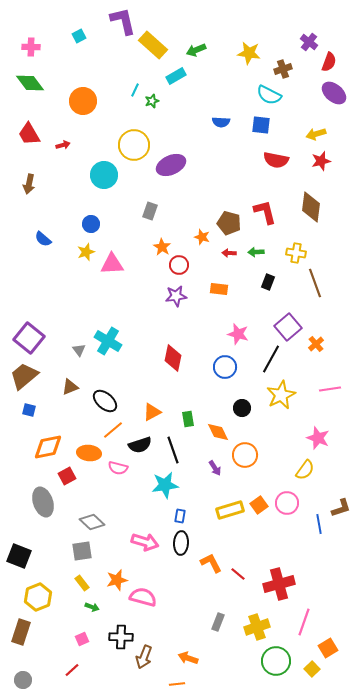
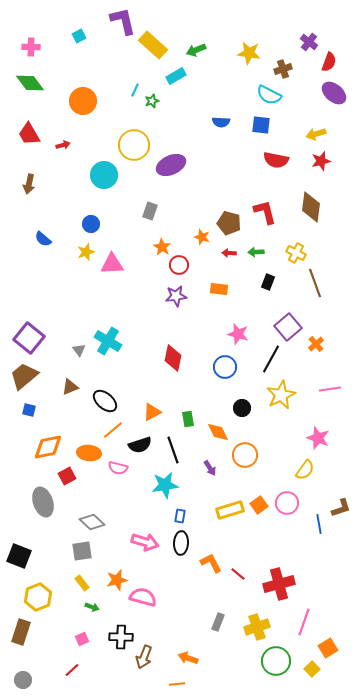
yellow cross at (296, 253): rotated 18 degrees clockwise
purple arrow at (215, 468): moved 5 px left
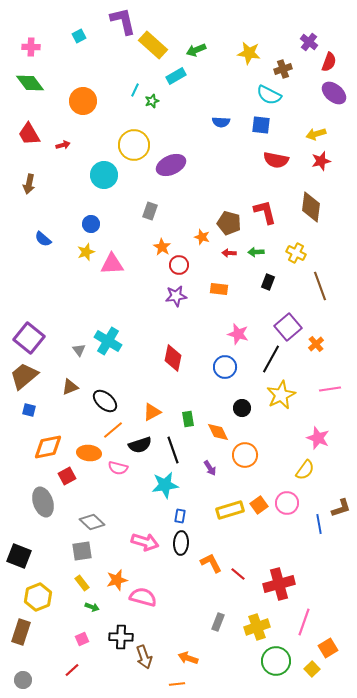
brown line at (315, 283): moved 5 px right, 3 px down
brown arrow at (144, 657): rotated 40 degrees counterclockwise
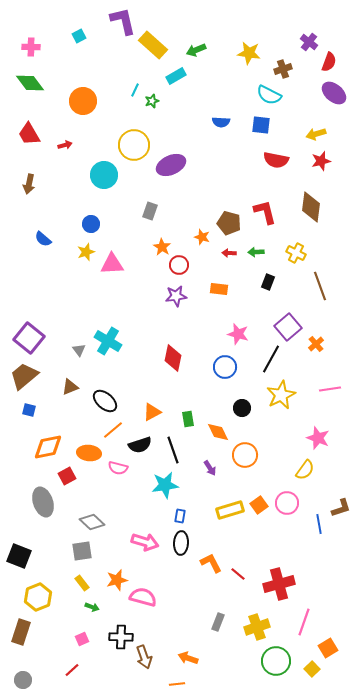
red arrow at (63, 145): moved 2 px right
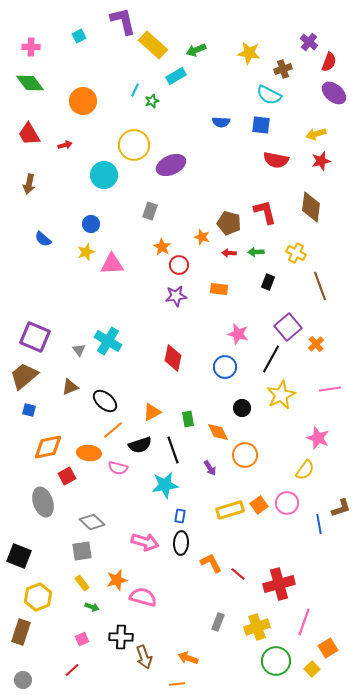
purple square at (29, 338): moved 6 px right, 1 px up; rotated 16 degrees counterclockwise
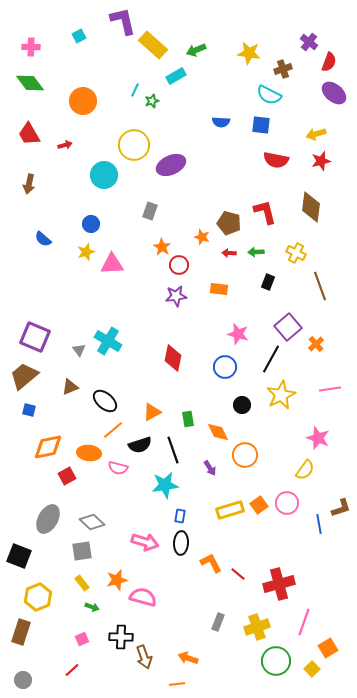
black circle at (242, 408): moved 3 px up
gray ellipse at (43, 502): moved 5 px right, 17 px down; rotated 48 degrees clockwise
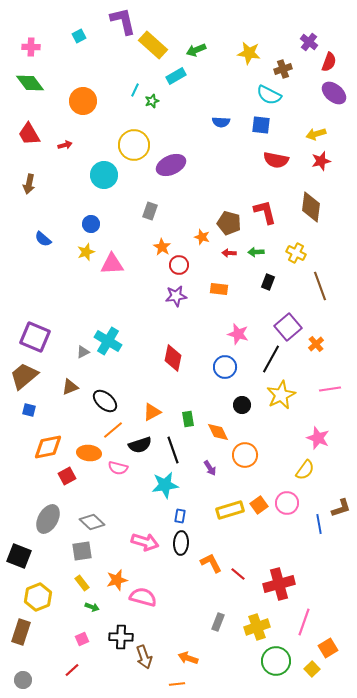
gray triangle at (79, 350): moved 4 px right, 2 px down; rotated 40 degrees clockwise
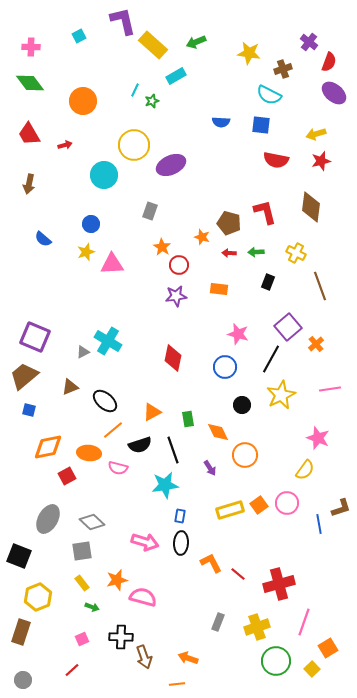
green arrow at (196, 50): moved 8 px up
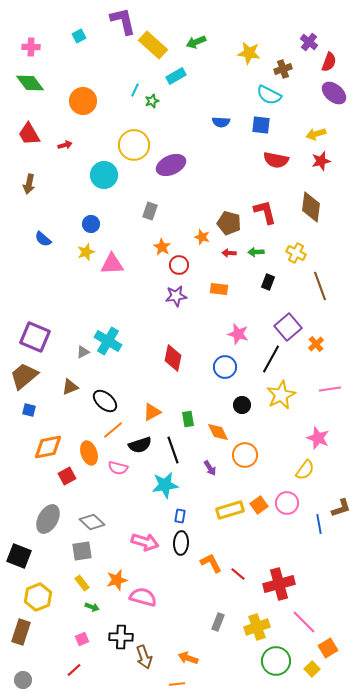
orange ellipse at (89, 453): rotated 65 degrees clockwise
pink line at (304, 622): rotated 64 degrees counterclockwise
red line at (72, 670): moved 2 px right
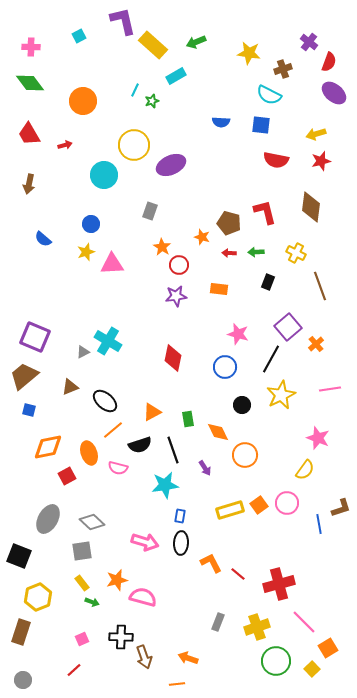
purple arrow at (210, 468): moved 5 px left
green arrow at (92, 607): moved 5 px up
